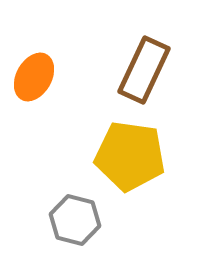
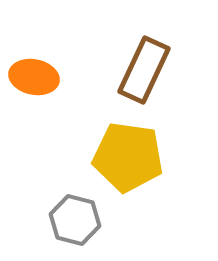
orange ellipse: rotated 72 degrees clockwise
yellow pentagon: moved 2 px left, 1 px down
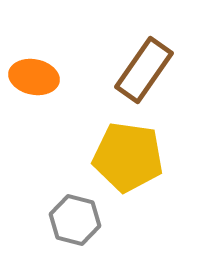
brown rectangle: rotated 10 degrees clockwise
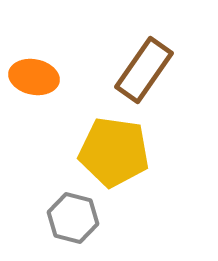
yellow pentagon: moved 14 px left, 5 px up
gray hexagon: moved 2 px left, 2 px up
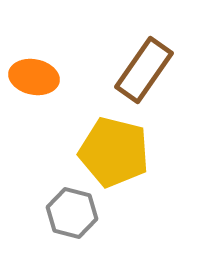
yellow pentagon: rotated 6 degrees clockwise
gray hexagon: moved 1 px left, 5 px up
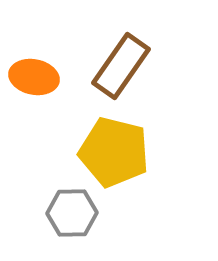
brown rectangle: moved 23 px left, 4 px up
gray hexagon: rotated 15 degrees counterclockwise
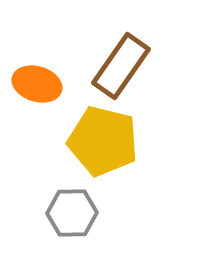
orange ellipse: moved 3 px right, 7 px down; rotated 6 degrees clockwise
yellow pentagon: moved 11 px left, 11 px up
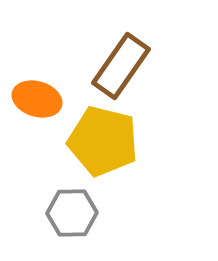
orange ellipse: moved 15 px down
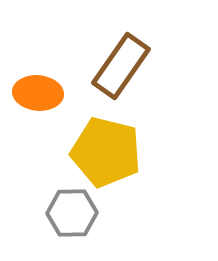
orange ellipse: moved 1 px right, 6 px up; rotated 12 degrees counterclockwise
yellow pentagon: moved 3 px right, 11 px down
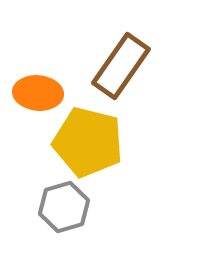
yellow pentagon: moved 18 px left, 10 px up
gray hexagon: moved 8 px left, 6 px up; rotated 15 degrees counterclockwise
